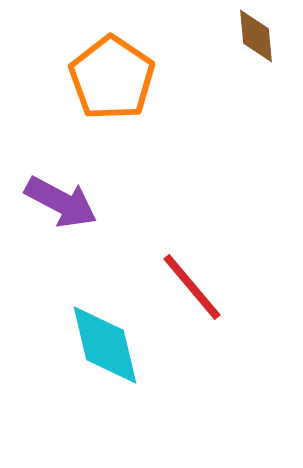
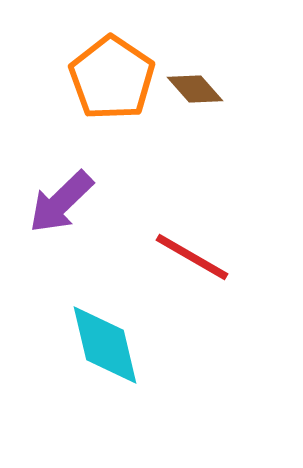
brown diamond: moved 61 px left, 53 px down; rotated 36 degrees counterclockwise
purple arrow: rotated 108 degrees clockwise
red line: moved 30 px up; rotated 20 degrees counterclockwise
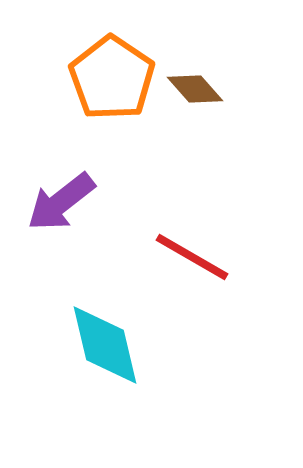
purple arrow: rotated 6 degrees clockwise
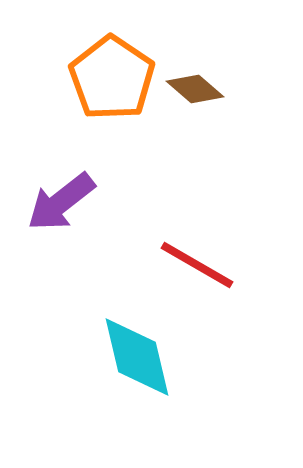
brown diamond: rotated 8 degrees counterclockwise
red line: moved 5 px right, 8 px down
cyan diamond: moved 32 px right, 12 px down
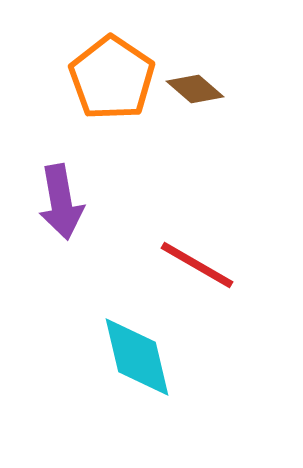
purple arrow: rotated 62 degrees counterclockwise
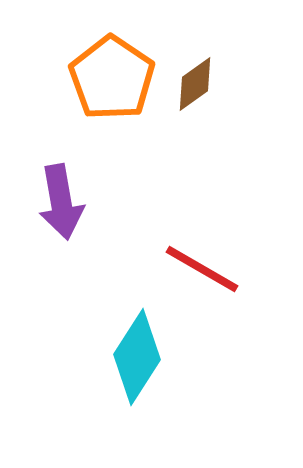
brown diamond: moved 5 px up; rotated 76 degrees counterclockwise
red line: moved 5 px right, 4 px down
cyan diamond: rotated 46 degrees clockwise
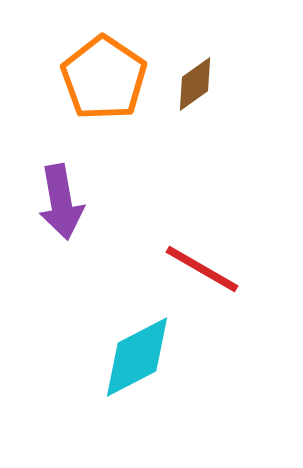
orange pentagon: moved 8 px left
cyan diamond: rotated 30 degrees clockwise
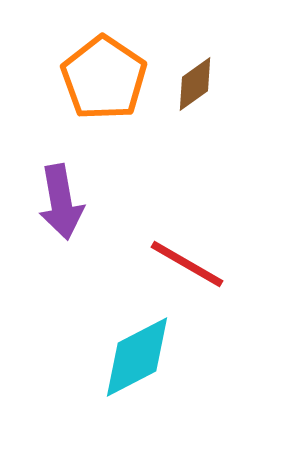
red line: moved 15 px left, 5 px up
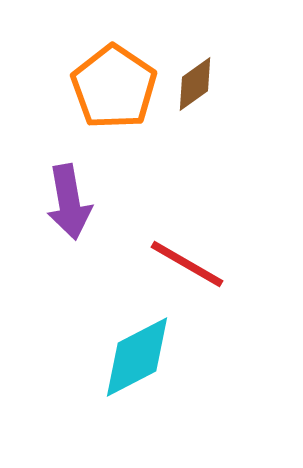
orange pentagon: moved 10 px right, 9 px down
purple arrow: moved 8 px right
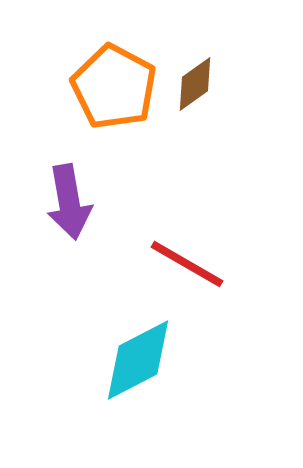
orange pentagon: rotated 6 degrees counterclockwise
cyan diamond: moved 1 px right, 3 px down
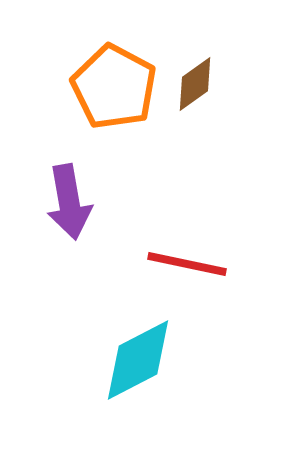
red line: rotated 18 degrees counterclockwise
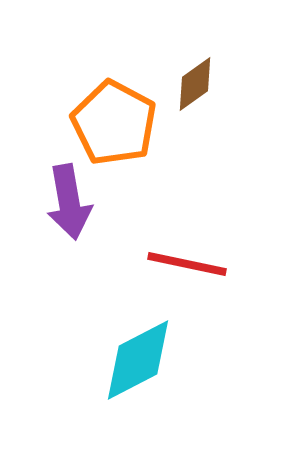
orange pentagon: moved 36 px down
